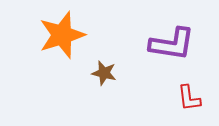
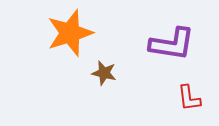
orange star: moved 8 px right, 2 px up
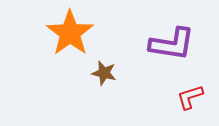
orange star: rotated 18 degrees counterclockwise
red L-shape: moved 1 px right, 1 px up; rotated 80 degrees clockwise
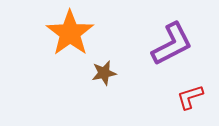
purple L-shape: rotated 36 degrees counterclockwise
brown star: rotated 25 degrees counterclockwise
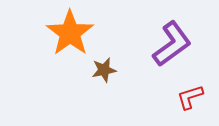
purple L-shape: rotated 9 degrees counterclockwise
brown star: moved 3 px up
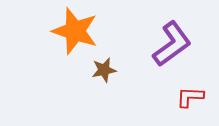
orange star: moved 5 px right, 2 px up; rotated 18 degrees counterclockwise
red L-shape: rotated 20 degrees clockwise
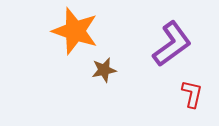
red L-shape: moved 2 px right, 3 px up; rotated 100 degrees clockwise
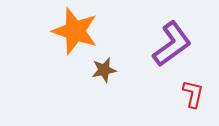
red L-shape: moved 1 px right
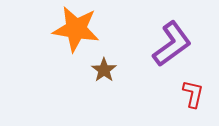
orange star: moved 1 px right, 2 px up; rotated 9 degrees counterclockwise
brown star: rotated 25 degrees counterclockwise
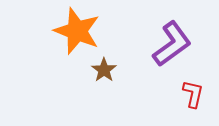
orange star: moved 1 px right, 2 px down; rotated 12 degrees clockwise
